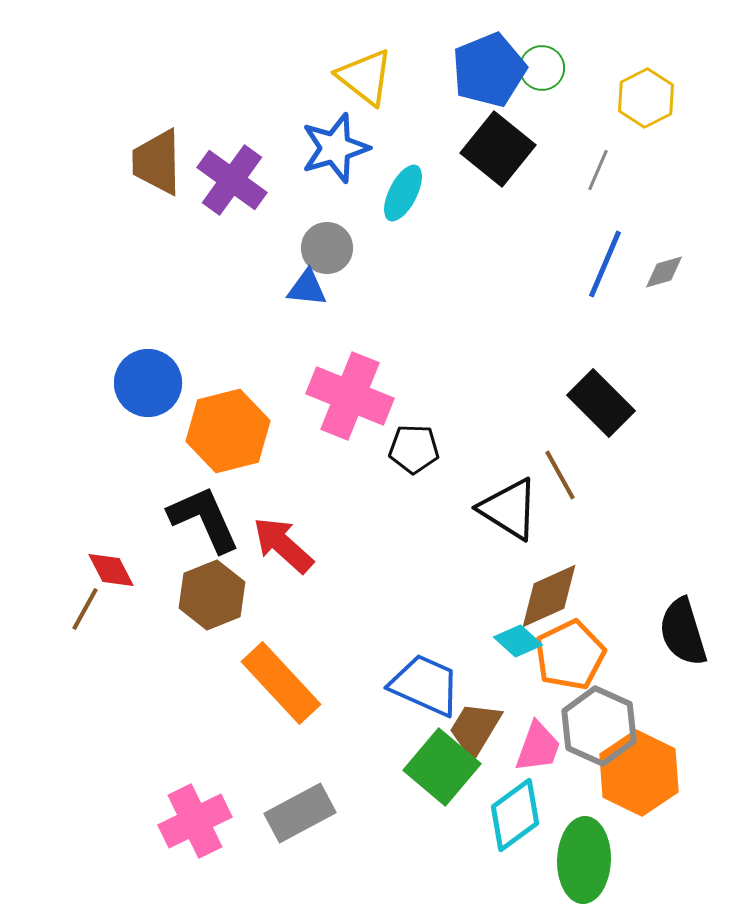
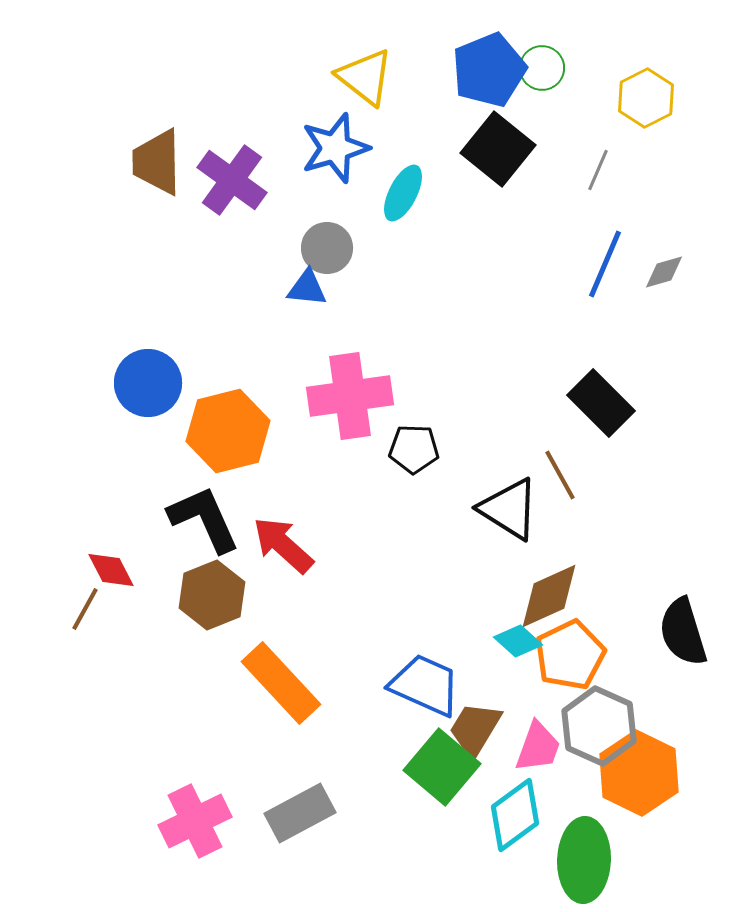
pink cross at (350, 396): rotated 30 degrees counterclockwise
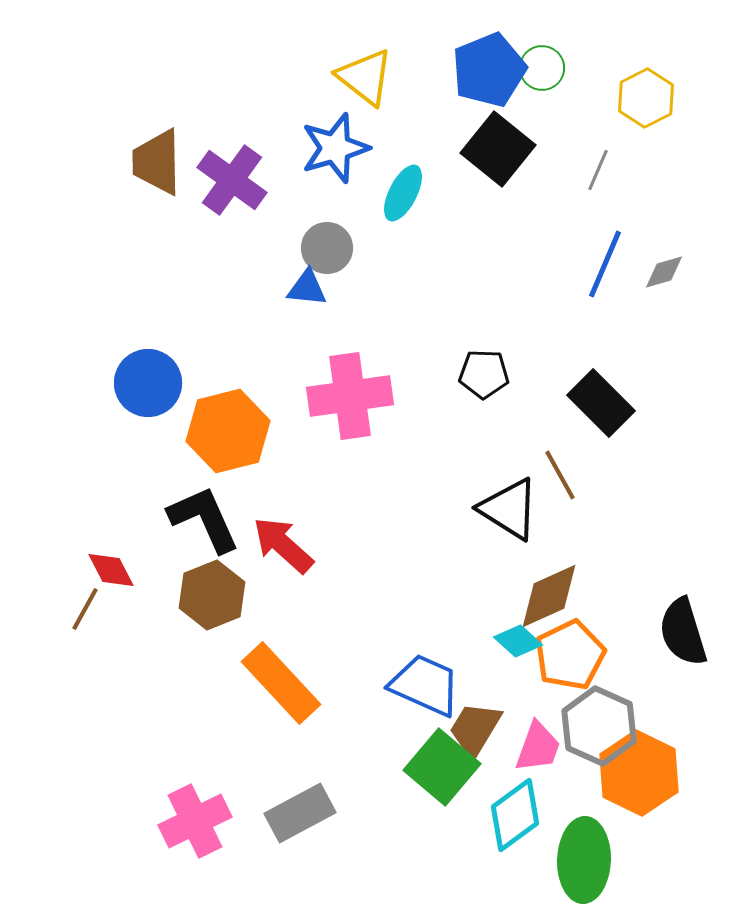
black pentagon at (414, 449): moved 70 px right, 75 px up
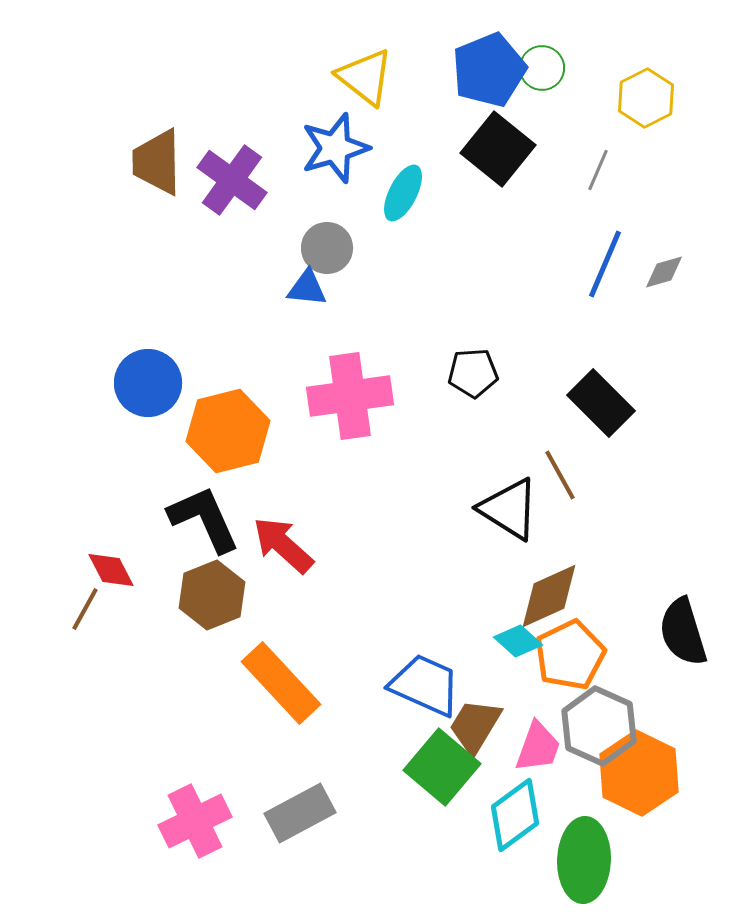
black pentagon at (484, 374): moved 11 px left, 1 px up; rotated 6 degrees counterclockwise
brown trapezoid at (475, 729): moved 3 px up
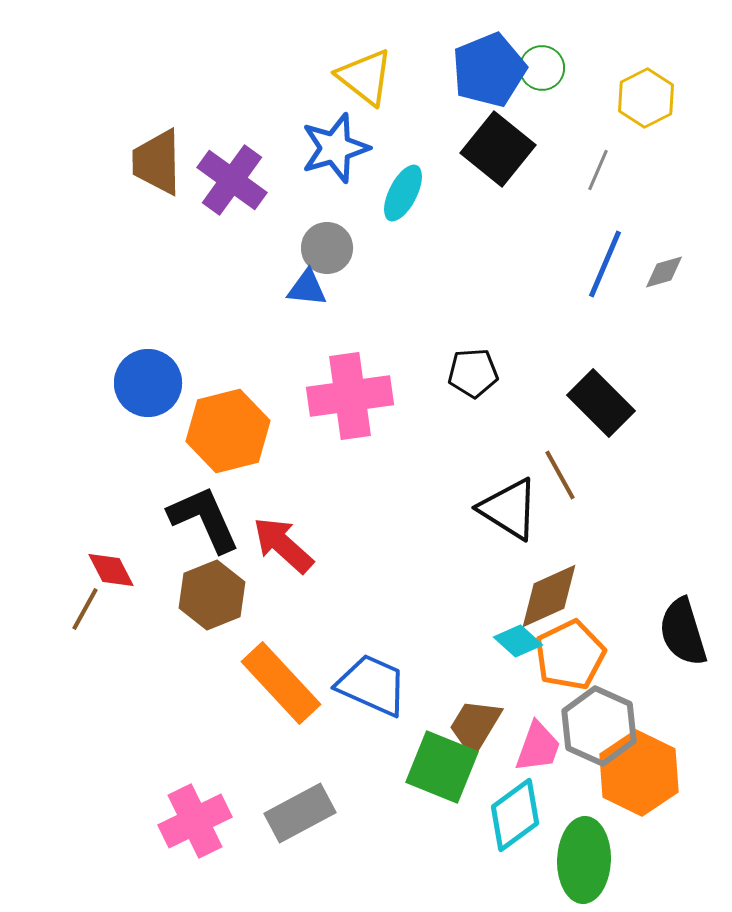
blue trapezoid at (425, 685): moved 53 px left
green square at (442, 767): rotated 18 degrees counterclockwise
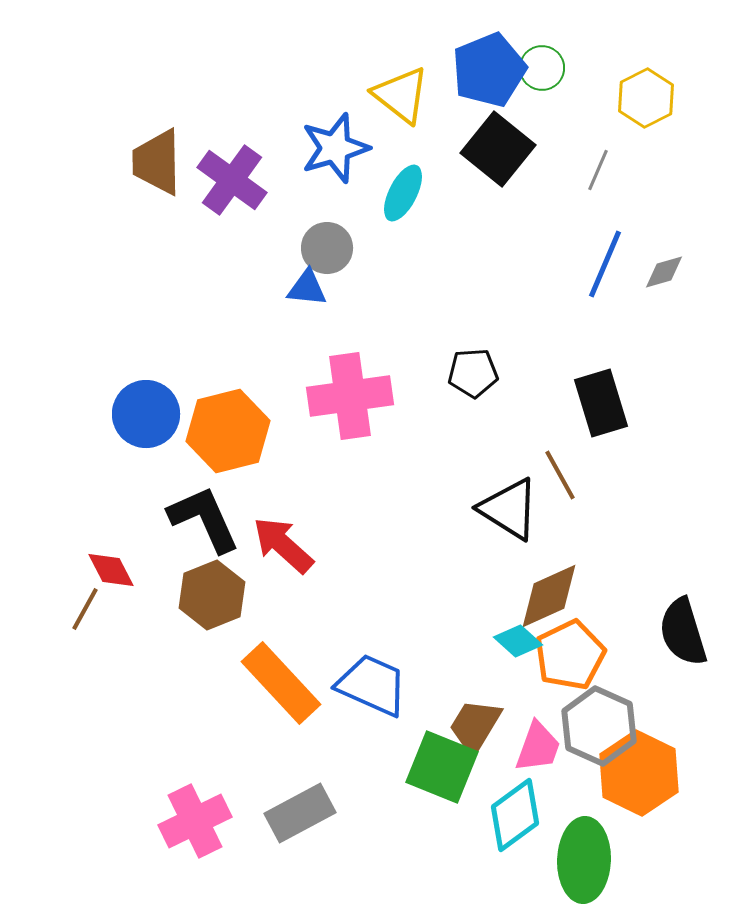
yellow triangle at (365, 77): moved 36 px right, 18 px down
blue circle at (148, 383): moved 2 px left, 31 px down
black rectangle at (601, 403): rotated 28 degrees clockwise
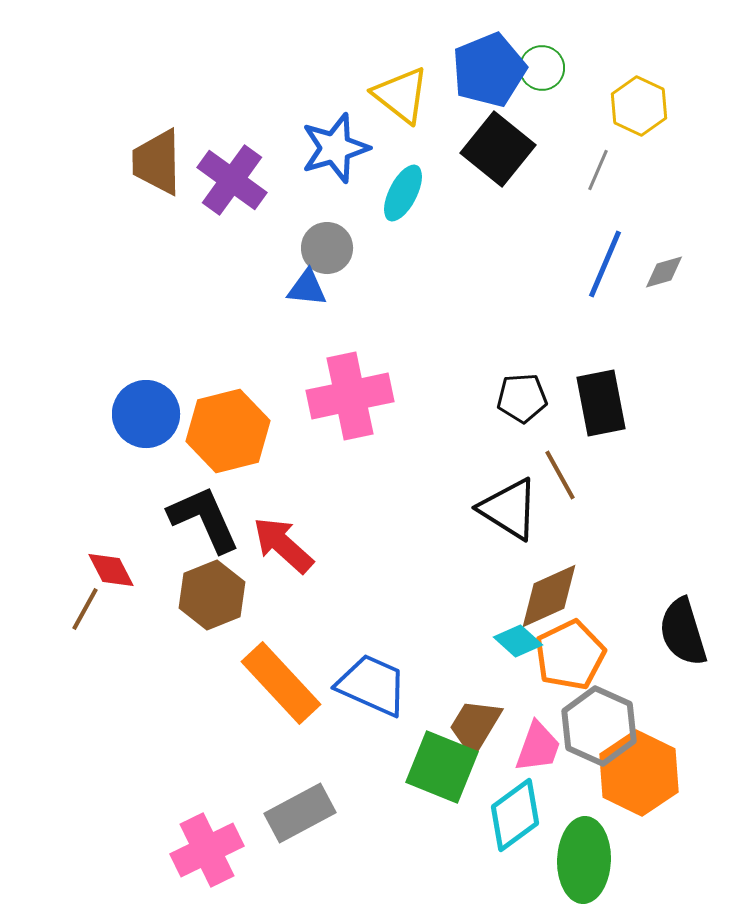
yellow hexagon at (646, 98): moved 7 px left, 8 px down; rotated 8 degrees counterclockwise
black pentagon at (473, 373): moved 49 px right, 25 px down
pink cross at (350, 396): rotated 4 degrees counterclockwise
black rectangle at (601, 403): rotated 6 degrees clockwise
pink cross at (195, 821): moved 12 px right, 29 px down
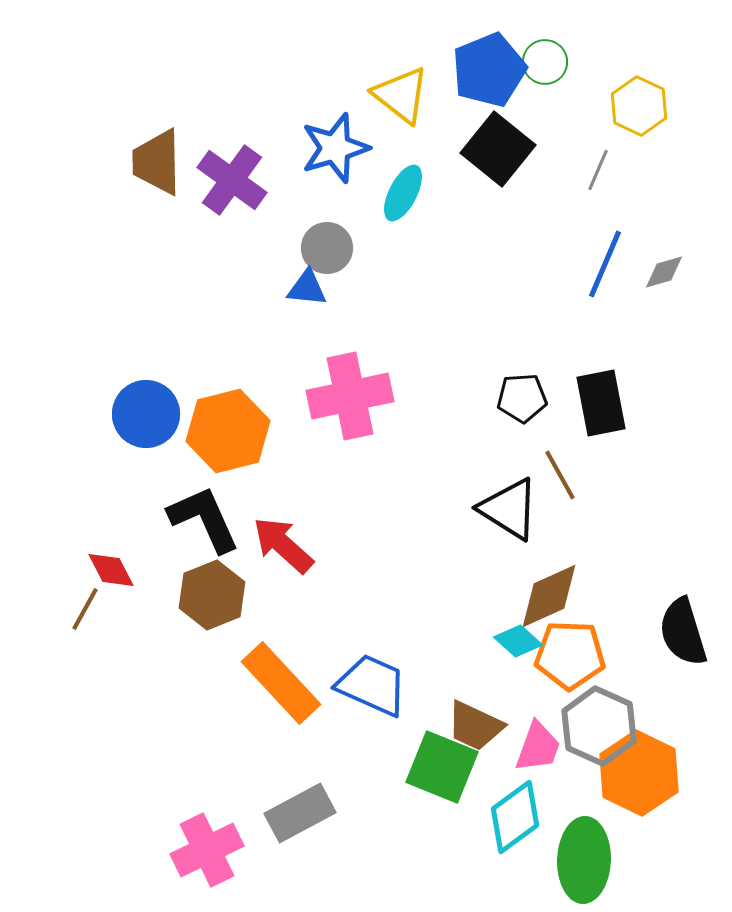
green circle at (542, 68): moved 3 px right, 6 px up
orange pentagon at (570, 655): rotated 28 degrees clockwise
brown trapezoid at (475, 726): rotated 96 degrees counterclockwise
cyan diamond at (515, 815): moved 2 px down
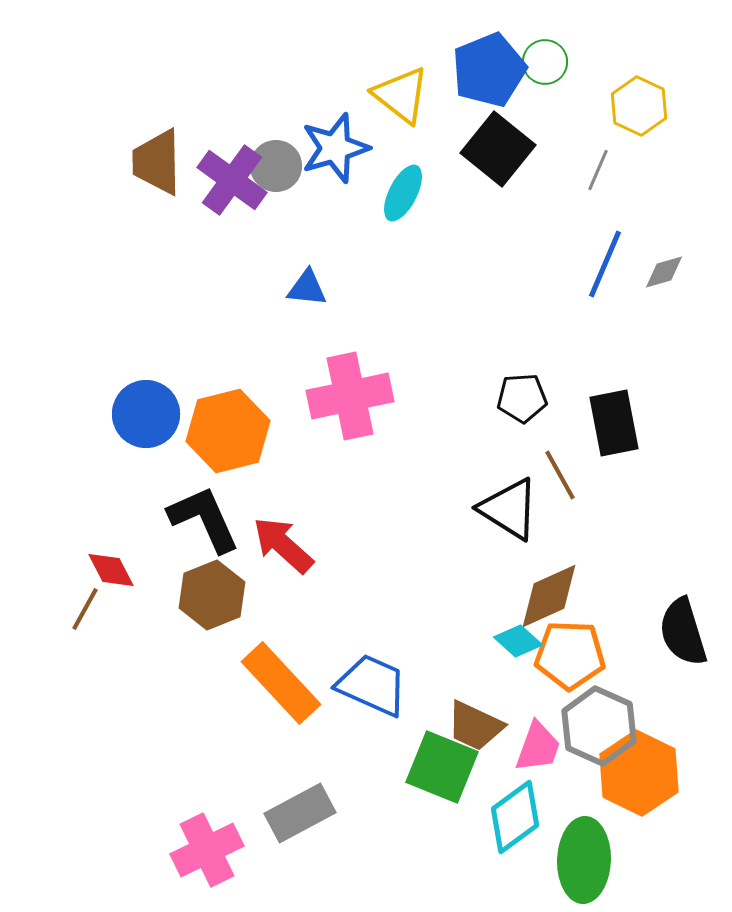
gray circle at (327, 248): moved 51 px left, 82 px up
black rectangle at (601, 403): moved 13 px right, 20 px down
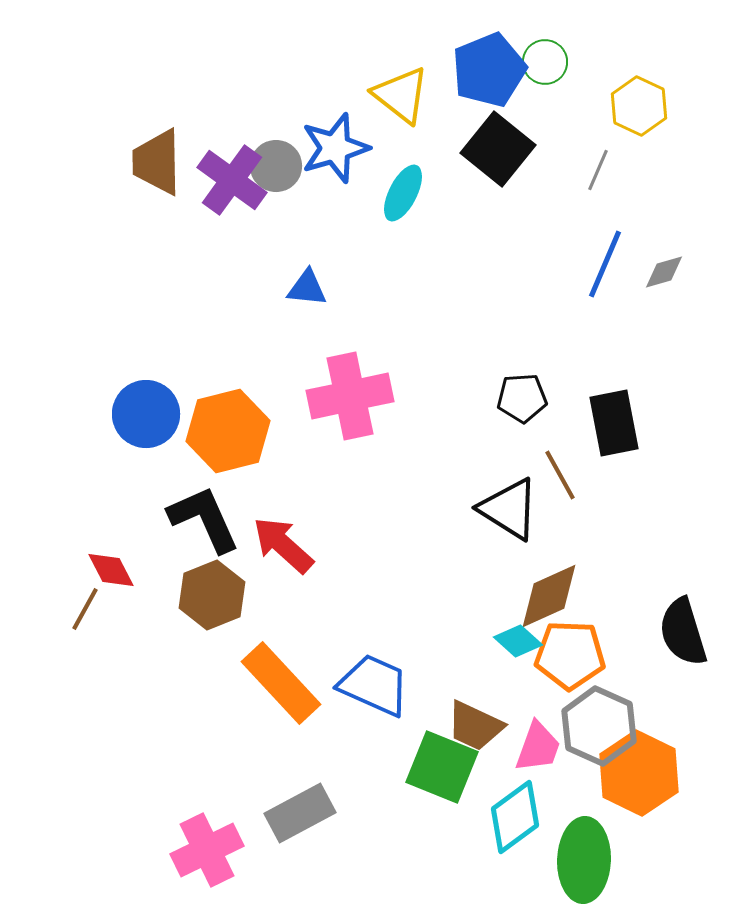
blue trapezoid at (372, 685): moved 2 px right
